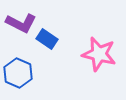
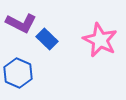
blue rectangle: rotated 10 degrees clockwise
pink star: moved 1 px right, 14 px up; rotated 12 degrees clockwise
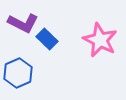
purple L-shape: moved 2 px right
blue hexagon: rotated 12 degrees clockwise
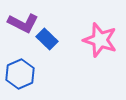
pink star: rotated 8 degrees counterclockwise
blue hexagon: moved 2 px right, 1 px down
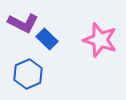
blue hexagon: moved 8 px right
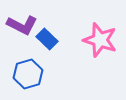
purple L-shape: moved 1 px left, 2 px down
blue hexagon: rotated 8 degrees clockwise
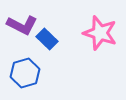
pink star: moved 7 px up
blue hexagon: moved 3 px left, 1 px up
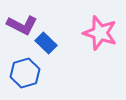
blue rectangle: moved 1 px left, 4 px down
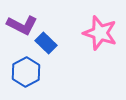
blue hexagon: moved 1 px right, 1 px up; rotated 12 degrees counterclockwise
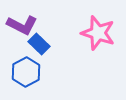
pink star: moved 2 px left
blue rectangle: moved 7 px left, 1 px down
